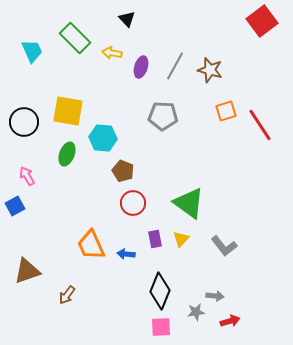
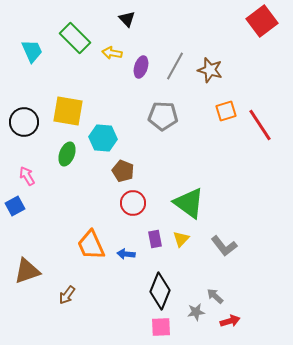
gray arrow: rotated 144 degrees counterclockwise
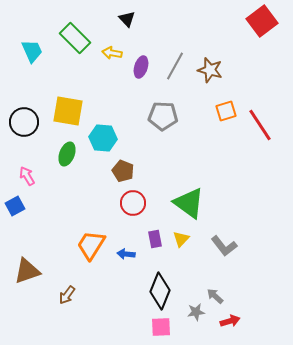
orange trapezoid: rotated 56 degrees clockwise
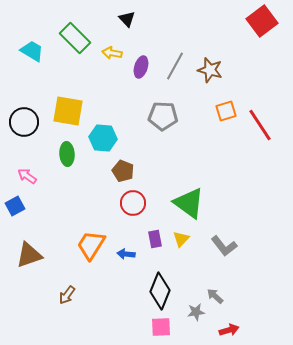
cyan trapezoid: rotated 35 degrees counterclockwise
green ellipse: rotated 25 degrees counterclockwise
pink arrow: rotated 24 degrees counterclockwise
brown triangle: moved 2 px right, 16 px up
red arrow: moved 1 px left, 9 px down
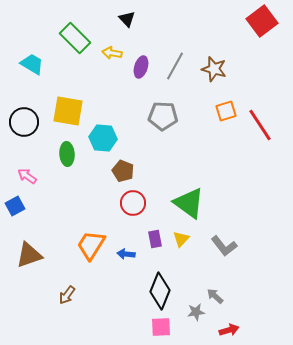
cyan trapezoid: moved 13 px down
brown star: moved 4 px right, 1 px up
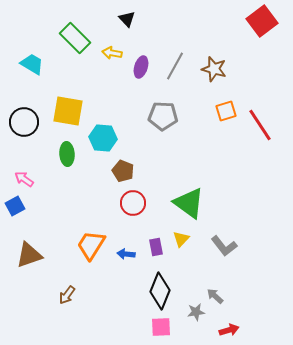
pink arrow: moved 3 px left, 3 px down
purple rectangle: moved 1 px right, 8 px down
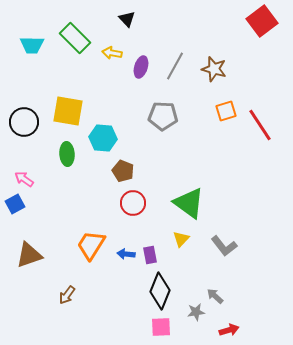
cyan trapezoid: moved 19 px up; rotated 150 degrees clockwise
blue square: moved 2 px up
purple rectangle: moved 6 px left, 8 px down
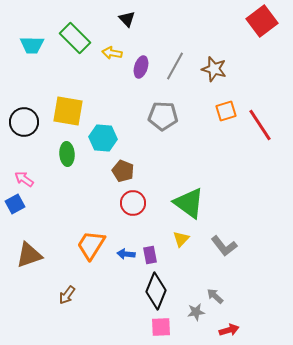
black diamond: moved 4 px left
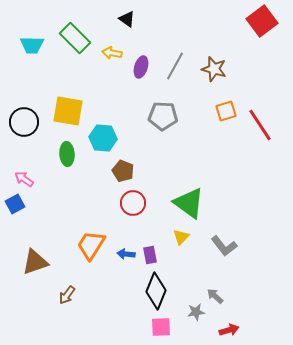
black triangle: rotated 12 degrees counterclockwise
yellow triangle: moved 2 px up
brown triangle: moved 6 px right, 7 px down
